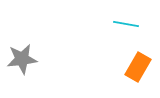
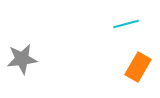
cyan line: rotated 25 degrees counterclockwise
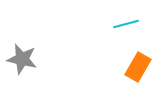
gray star: rotated 20 degrees clockwise
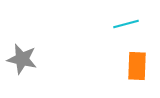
orange rectangle: moved 1 px left, 1 px up; rotated 28 degrees counterclockwise
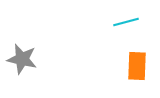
cyan line: moved 2 px up
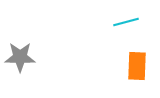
gray star: moved 2 px left, 2 px up; rotated 12 degrees counterclockwise
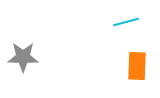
gray star: moved 3 px right
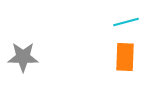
orange rectangle: moved 12 px left, 9 px up
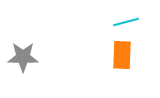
orange rectangle: moved 3 px left, 2 px up
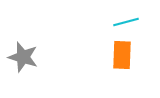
gray star: rotated 16 degrees clockwise
